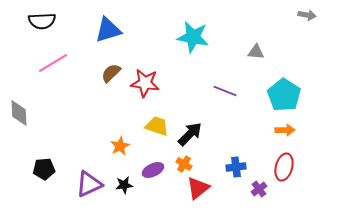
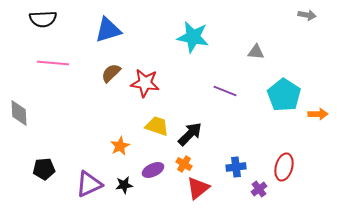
black semicircle: moved 1 px right, 2 px up
pink line: rotated 36 degrees clockwise
orange arrow: moved 33 px right, 16 px up
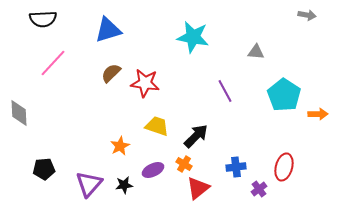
pink line: rotated 52 degrees counterclockwise
purple line: rotated 40 degrees clockwise
black arrow: moved 6 px right, 2 px down
purple triangle: rotated 24 degrees counterclockwise
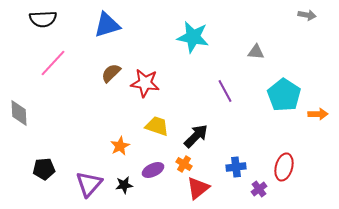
blue triangle: moved 1 px left, 5 px up
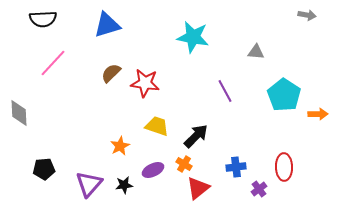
red ellipse: rotated 16 degrees counterclockwise
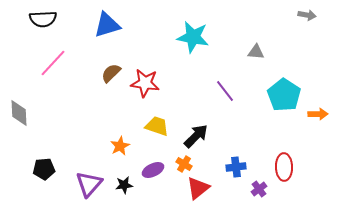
purple line: rotated 10 degrees counterclockwise
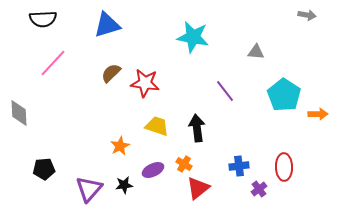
black arrow: moved 1 px right, 8 px up; rotated 52 degrees counterclockwise
blue cross: moved 3 px right, 1 px up
purple triangle: moved 5 px down
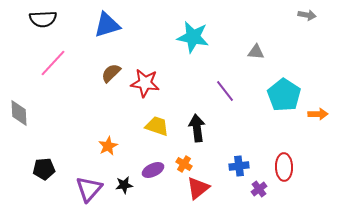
orange star: moved 12 px left
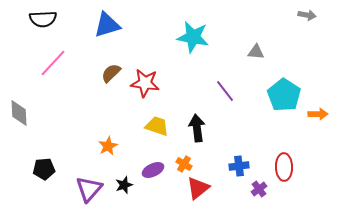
black star: rotated 12 degrees counterclockwise
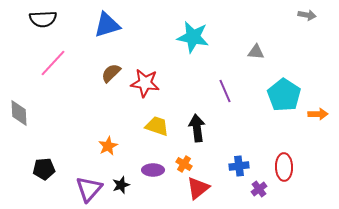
purple line: rotated 15 degrees clockwise
purple ellipse: rotated 25 degrees clockwise
black star: moved 3 px left
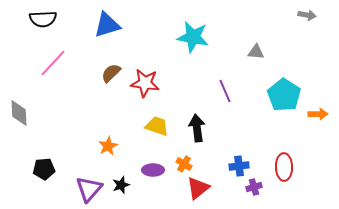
purple cross: moved 5 px left, 2 px up; rotated 21 degrees clockwise
